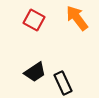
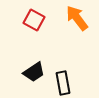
black trapezoid: moved 1 px left
black rectangle: rotated 15 degrees clockwise
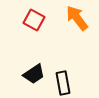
black trapezoid: moved 2 px down
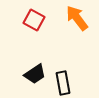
black trapezoid: moved 1 px right
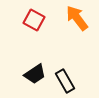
black rectangle: moved 2 px right, 2 px up; rotated 20 degrees counterclockwise
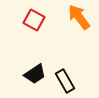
orange arrow: moved 2 px right, 1 px up
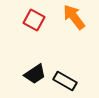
orange arrow: moved 5 px left
black rectangle: rotated 30 degrees counterclockwise
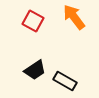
red square: moved 1 px left, 1 px down
black trapezoid: moved 4 px up
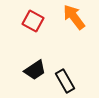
black rectangle: rotated 30 degrees clockwise
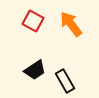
orange arrow: moved 3 px left, 7 px down
